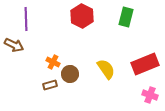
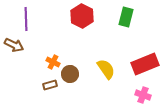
pink cross: moved 7 px left
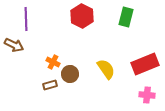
pink cross: moved 4 px right; rotated 14 degrees counterclockwise
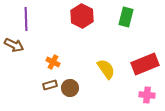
brown circle: moved 14 px down
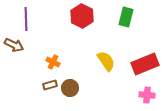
yellow semicircle: moved 8 px up
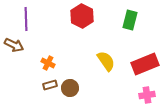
green rectangle: moved 4 px right, 3 px down
orange cross: moved 5 px left, 1 px down
pink cross: rotated 14 degrees counterclockwise
